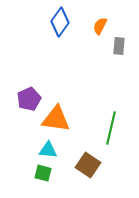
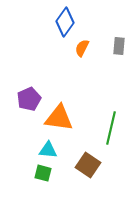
blue diamond: moved 5 px right
orange semicircle: moved 18 px left, 22 px down
orange triangle: moved 3 px right, 1 px up
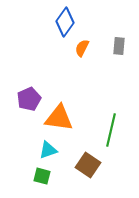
green line: moved 2 px down
cyan triangle: rotated 24 degrees counterclockwise
green square: moved 1 px left, 3 px down
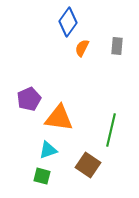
blue diamond: moved 3 px right
gray rectangle: moved 2 px left
